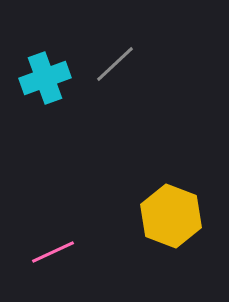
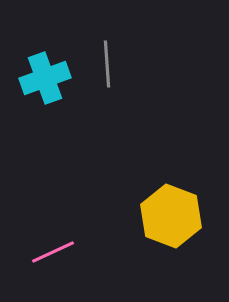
gray line: moved 8 px left; rotated 51 degrees counterclockwise
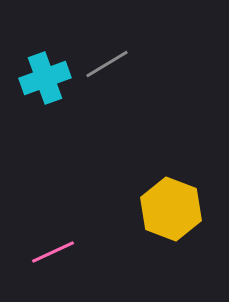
gray line: rotated 63 degrees clockwise
yellow hexagon: moved 7 px up
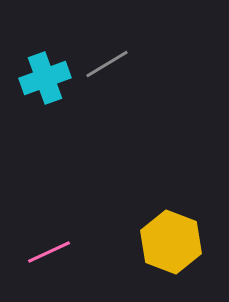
yellow hexagon: moved 33 px down
pink line: moved 4 px left
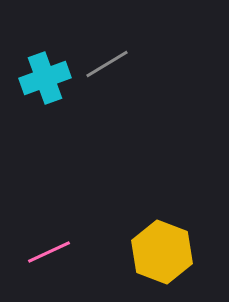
yellow hexagon: moved 9 px left, 10 px down
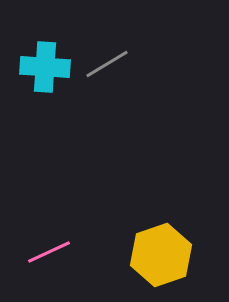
cyan cross: moved 11 px up; rotated 24 degrees clockwise
yellow hexagon: moved 1 px left, 3 px down; rotated 20 degrees clockwise
